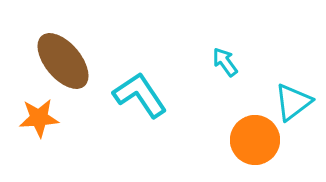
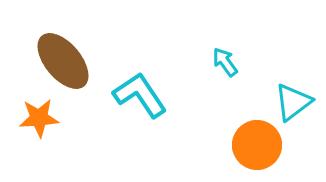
orange circle: moved 2 px right, 5 px down
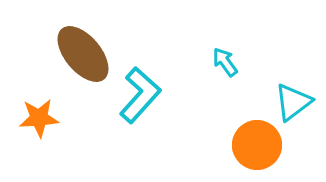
brown ellipse: moved 20 px right, 7 px up
cyan L-shape: rotated 76 degrees clockwise
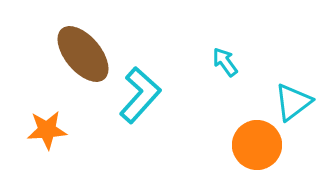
orange star: moved 8 px right, 12 px down
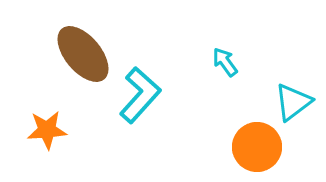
orange circle: moved 2 px down
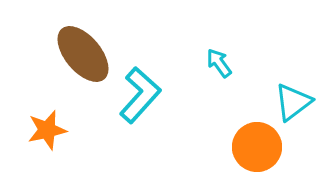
cyan arrow: moved 6 px left, 1 px down
orange star: rotated 9 degrees counterclockwise
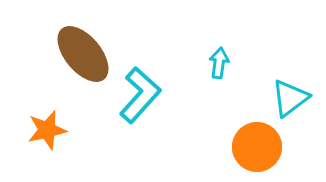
cyan arrow: rotated 44 degrees clockwise
cyan triangle: moved 3 px left, 4 px up
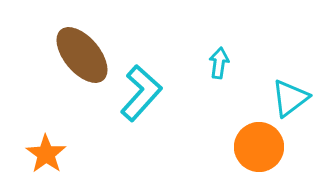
brown ellipse: moved 1 px left, 1 px down
cyan L-shape: moved 1 px right, 2 px up
orange star: moved 1 px left, 24 px down; rotated 24 degrees counterclockwise
orange circle: moved 2 px right
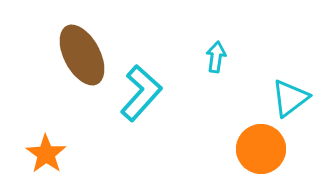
brown ellipse: rotated 12 degrees clockwise
cyan arrow: moved 3 px left, 6 px up
orange circle: moved 2 px right, 2 px down
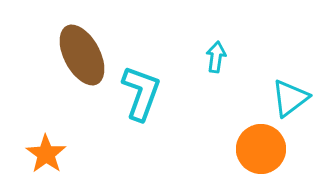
cyan L-shape: rotated 22 degrees counterclockwise
